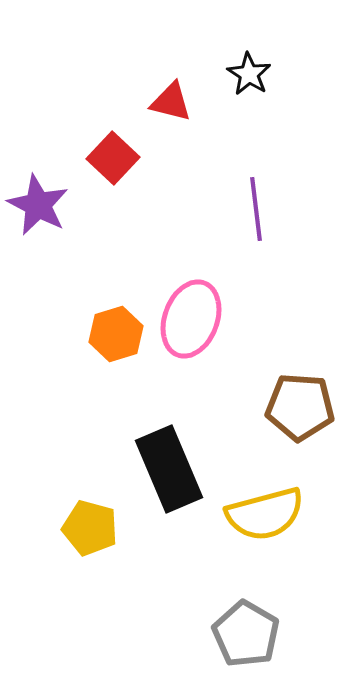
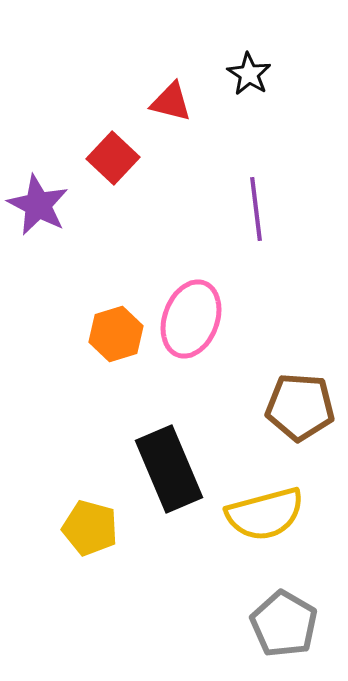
gray pentagon: moved 38 px right, 10 px up
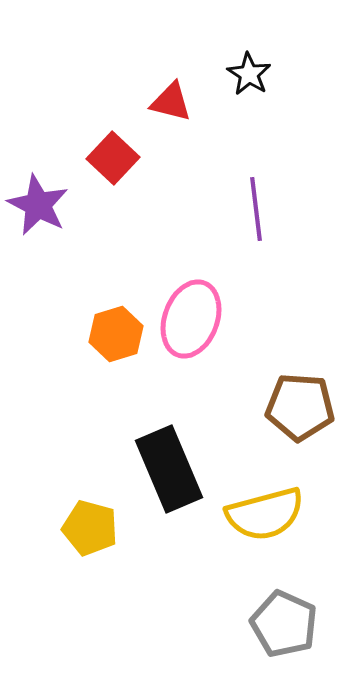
gray pentagon: rotated 6 degrees counterclockwise
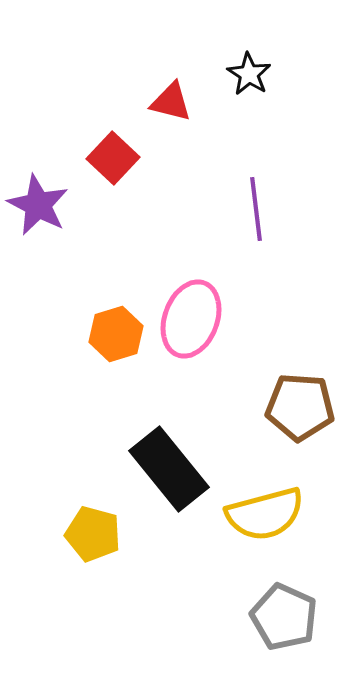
black rectangle: rotated 16 degrees counterclockwise
yellow pentagon: moved 3 px right, 6 px down
gray pentagon: moved 7 px up
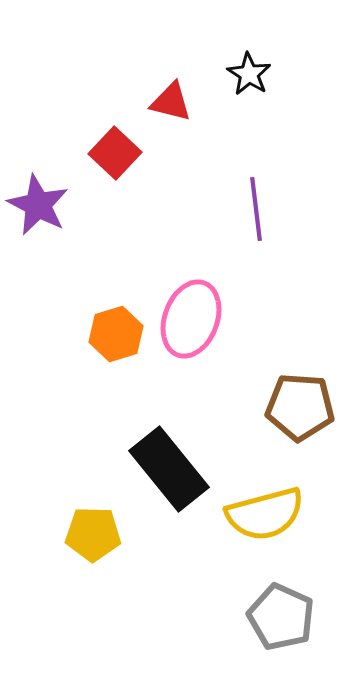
red square: moved 2 px right, 5 px up
yellow pentagon: rotated 14 degrees counterclockwise
gray pentagon: moved 3 px left
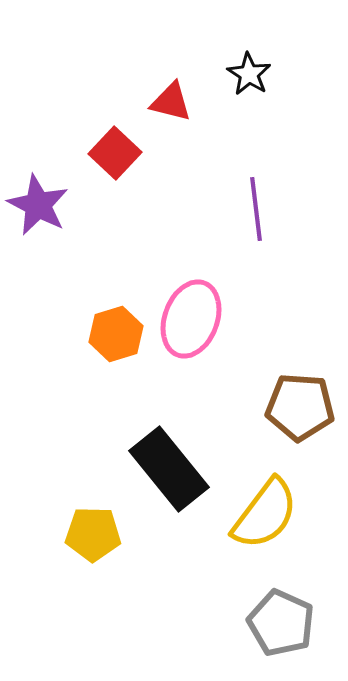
yellow semicircle: rotated 38 degrees counterclockwise
gray pentagon: moved 6 px down
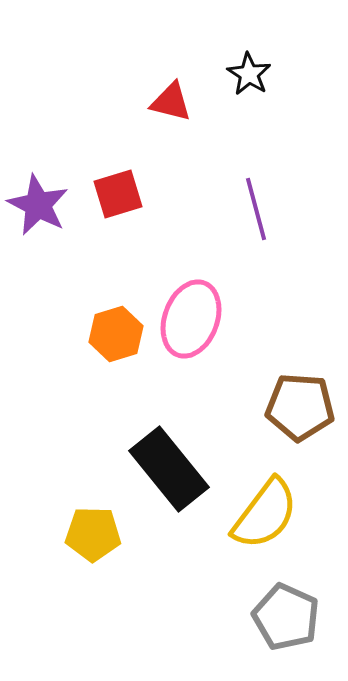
red square: moved 3 px right, 41 px down; rotated 30 degrees clockwise
purple line: rotated 8 degrees counterclockwise
gray pentagon: moved 5 px right, 6 px up
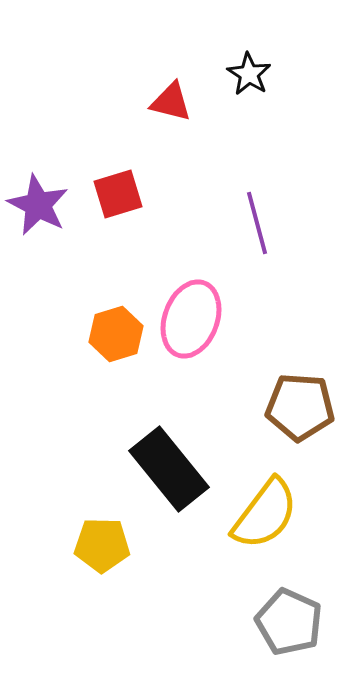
purple line: moved 1 px right, 14 px down
yellow pentagon: moved 9 px right, 11 px down
gray pentagon: moved 3 px right, 5 px down
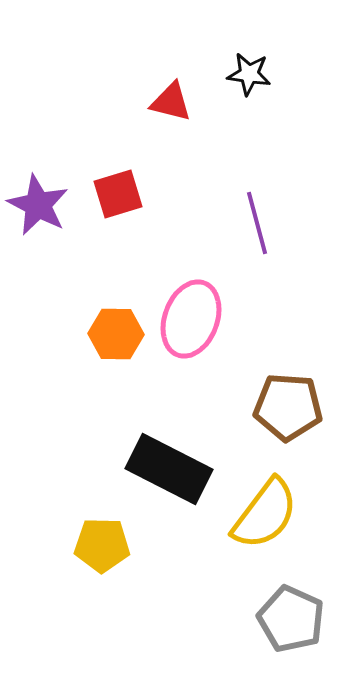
black star: rotated 24 degrees counterclockwise
orange hexagon: rotated 18 degrees clockwise
brown pentagon: moved 12 px left
black rectangle: rotated 24 degrees counterclockwise
gray pentagon: moved 2 px right, 3 px up
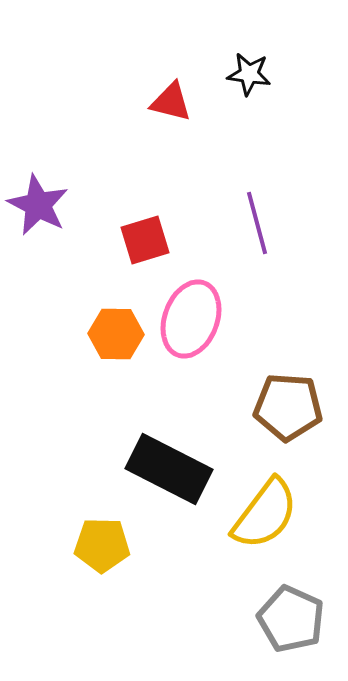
red square: moved 27 px right, 46 px down
